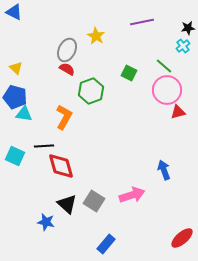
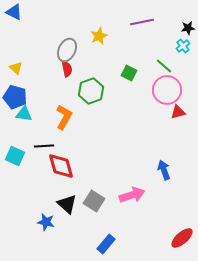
yellow star: moved 3 px right; rotated 18 degrees clockwise
red semicircle: rotated 49 degrees clockwise
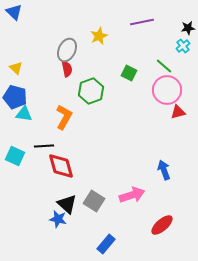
blue triangle: rotated 18 degrees clockwise
blue star: moved 12 px right, 3 px up
red ellipse: moved 20 px left, 13 px up
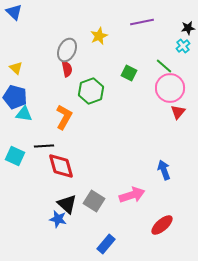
pink circle: moved 3 px right, 2 px up
red triangle: rotated 35 degrees counterclockwise
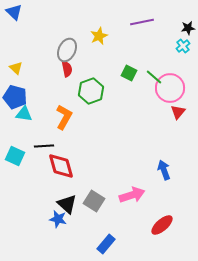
green line: moved 10 px left, 11 px down
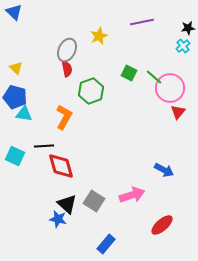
blue arrow: rotated 138 degrees clockwise
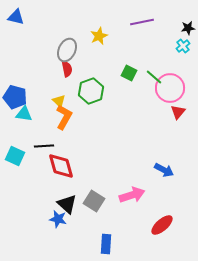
blue triangle: moved 2 px right, 5 px down; rotated 30 degrees counterclockwise
yellow triangle: moved 43 px right, 33 px down
blue rectangle: rotated 36 degrees counterclockwise
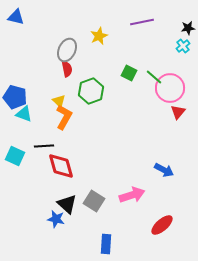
cyan triangle: rotated 12 degrees clockwise
blue star: moved 2 px left
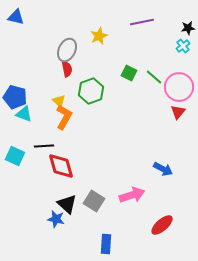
pink circle: moved 9 px right, 1 px up
blue arrow: moved 1 px left, 1 px up
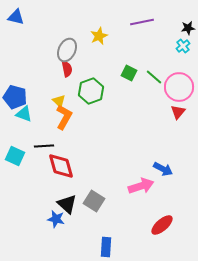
pink arrow: moved 9 px right, 9 px up
blue rectangle: moved 3 px down
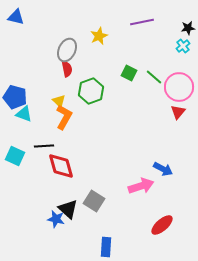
black triangle: moved 1 px right, 5 px down
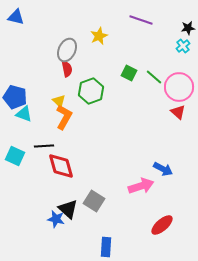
purple line: moved 1 px left, 2 px up; rotated 30 degrees clockwise
red triangle: rotated 28 degrees counterclockwise
